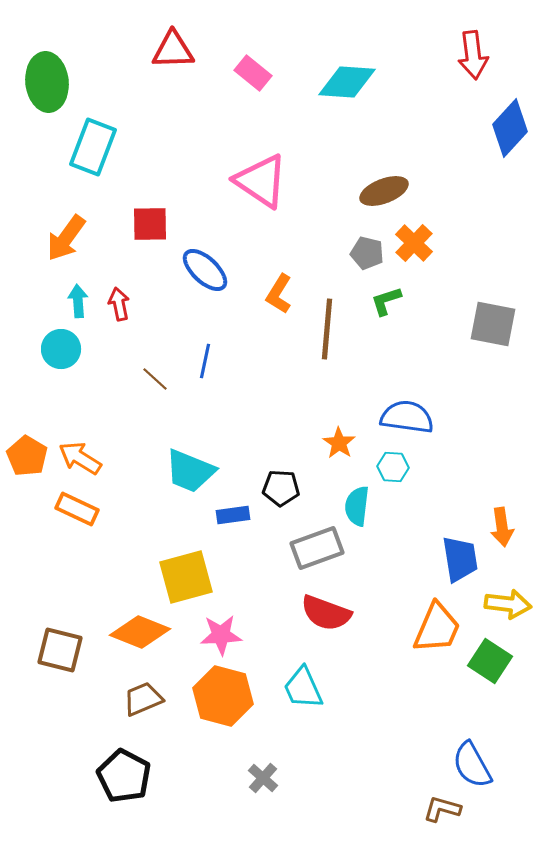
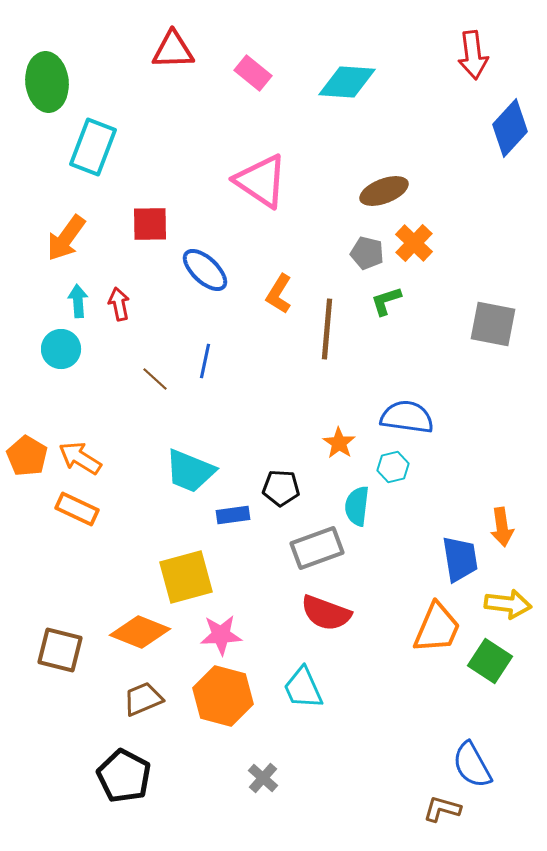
cyan hexagon at (393, 467): rotated 16 degrees counterclockwise
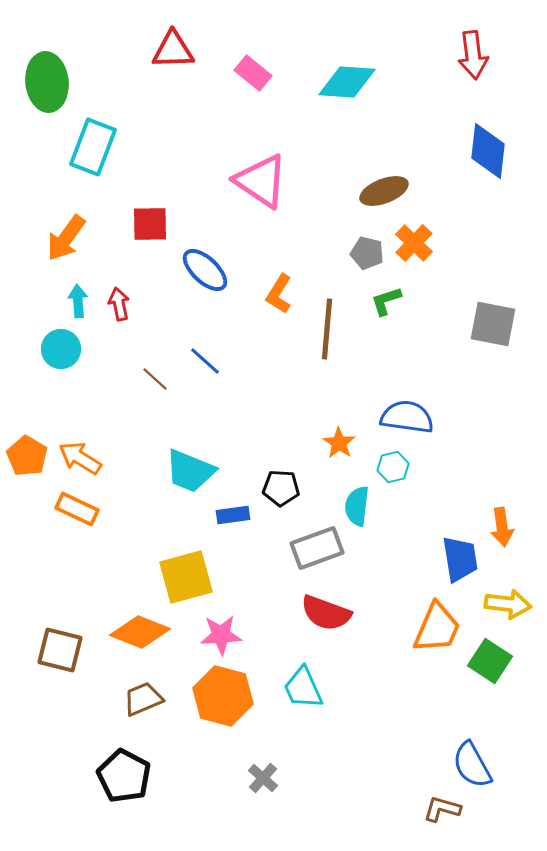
blue diamond at (510, 128): moved 22 px left, 23 px down; rotated 36 degrees counterclockwise
blue line at (205, 361): rotated 60 degrees counterclockwise
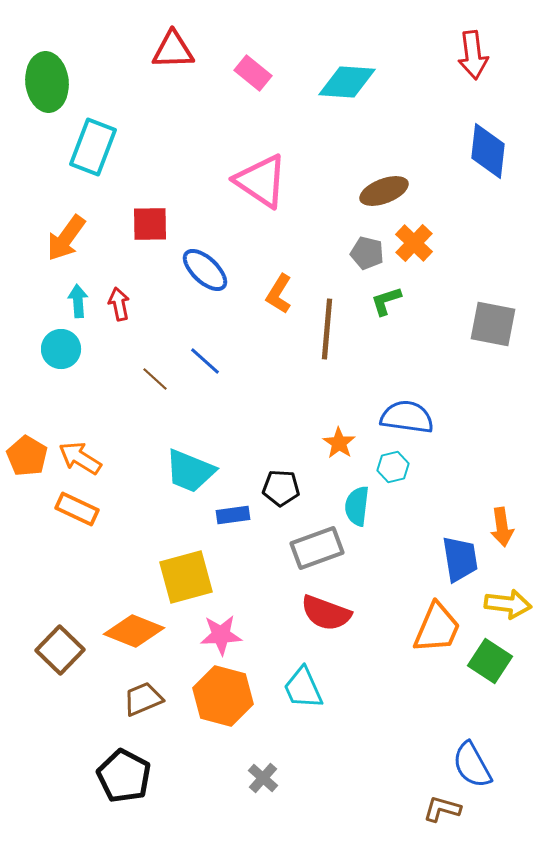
orange diamond at (140, 632): moved 6 px left, 1 px up
brown square at (60, 650): rotated 30 degrees clockwise
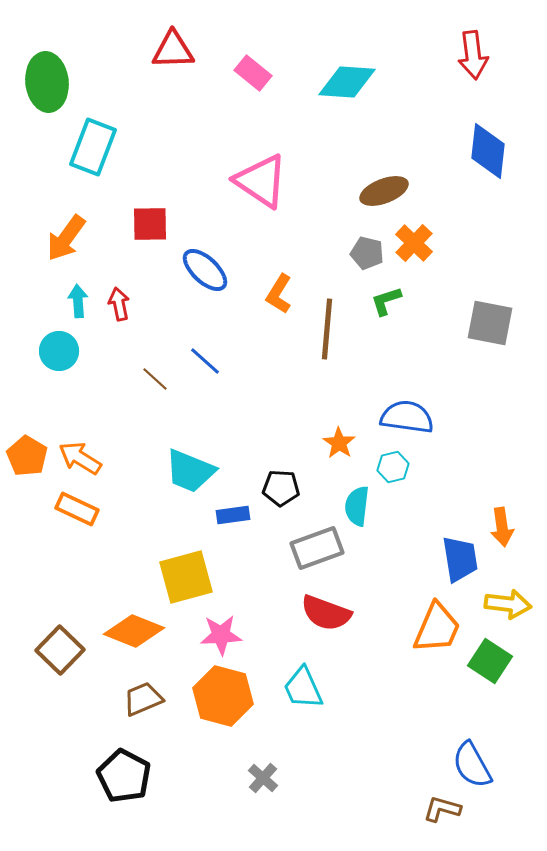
gray square at (493, 324): moved 3 px left, 1 px up
cyan circle at (61, 349): moved 2 px left, 2 px down
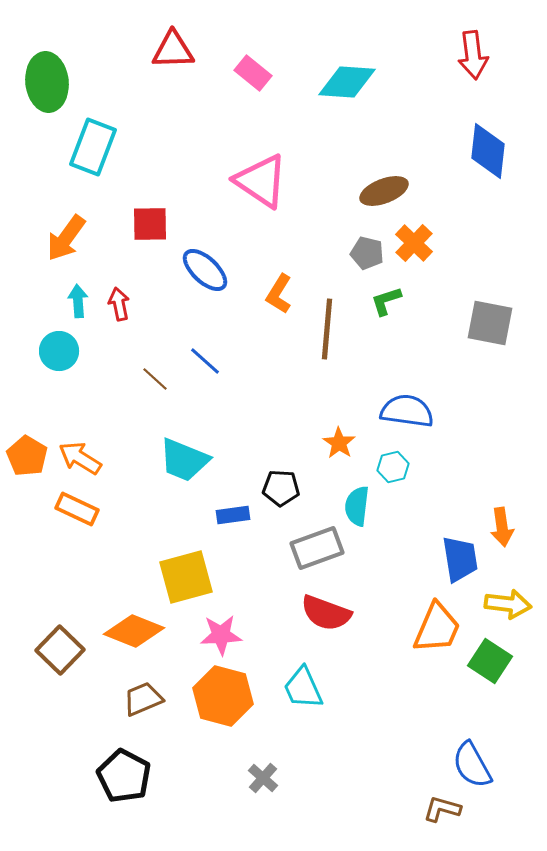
blue semicircle at (407, 417): moved 6 px up
cyan trapezoid at (190, 471): moved 6 px left, 11 px up
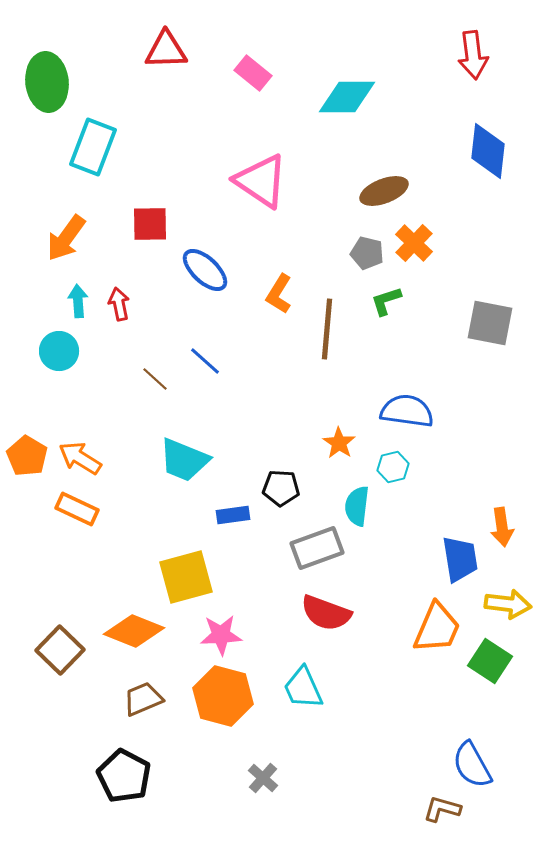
red triangle at (173, 50): moved 7 px left
cyan diamond at (347, 82): moved 15 px down; rotated 4 degrees counterclockwise
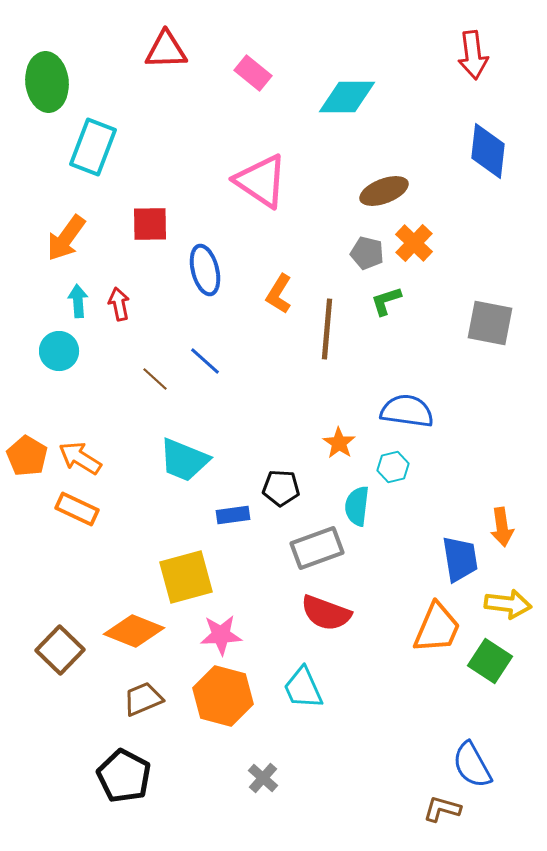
blue ellipse at (205, 270): rotated 33 degrees clockwise
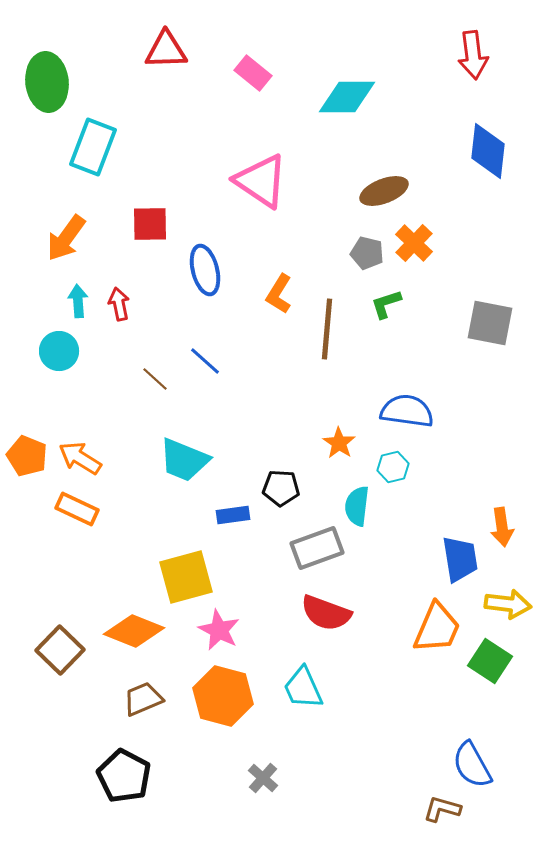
green L-shape at (386, 301): moved 3 px down
orange pentagon at (27, 456): rotated 9 degrees counterclockwise
pink star at (221, 635): moved 2 px left, 5 px up; rotated 30 degrees clockwise
